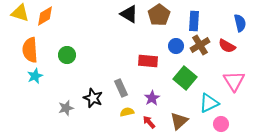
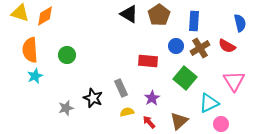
brown cross: moved 3 px down
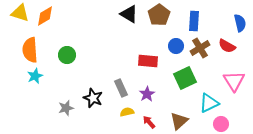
green square: rotated 25 degrees clockwise
purple star: moved 5 px left, 4 px up
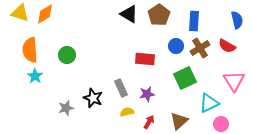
orange diamond: moved 2 px up
blue semicircle: moved 3 px left, 3 px up
red rectangle: moved 3 px left, 2 px up
cyan star: rotated 14 degrees counterclockwise
purple star: rotated 21 degrees clockwise
red arrow: rotated 72 degrees clockwise
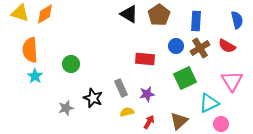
blue rectangle: moved 2 px right
green circle: moved 4 px right, 9 px down
pink triangle: moved 2 px left
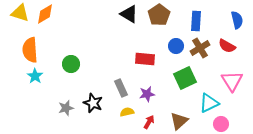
black star: moved 5 px down
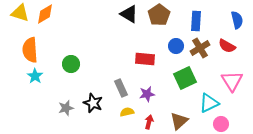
red arrow: rotated 16 degrees counterclockwise
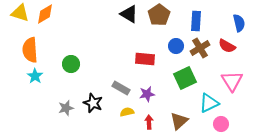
blue semicircle: moved 2 px right, 3 px down
gray rectangle: rotated 36 degrees counterclockwise
red arrow: rotated 16 degrees counterclockwise
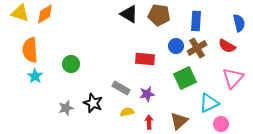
brown pentagon: rotated 30 degrees counterclockwise
brown cross: moved 3 px left
pink triangle: moved 1 px right, 3 px up; rotated 15 degrees clockwise
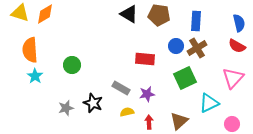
red semicircle: moved 10 px right
green circle: moved 1 px right, 1 px down
pink circle: moved 11 px right
